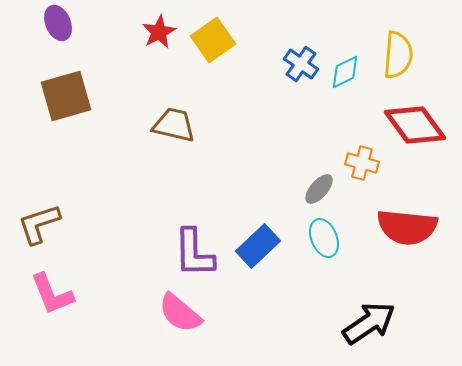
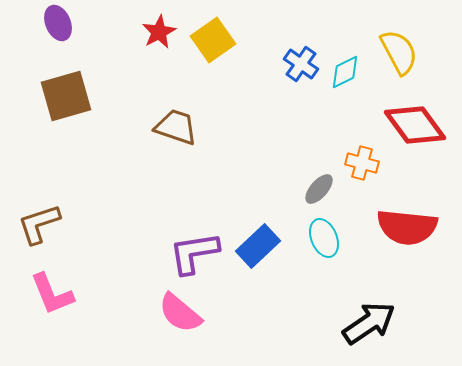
yellow semicircle: moved 1 px right, 3 px up; rotated 33 degrees counterclockwise
brown trapezoid: moved 2 px right, 2 px down; rotated 6 degrees clockwise
purple L-shape: rotated 82 degrees clockwise
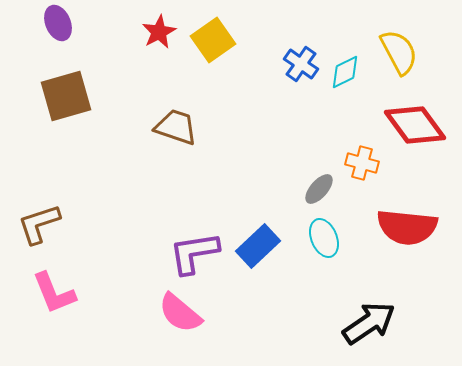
pink L-shape: moved 2 px right, 1 px up
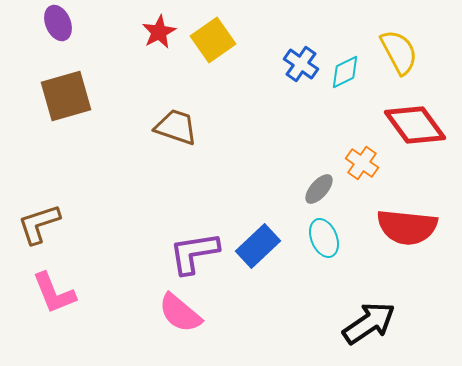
orange cross: rotated 20 degrees clockwise
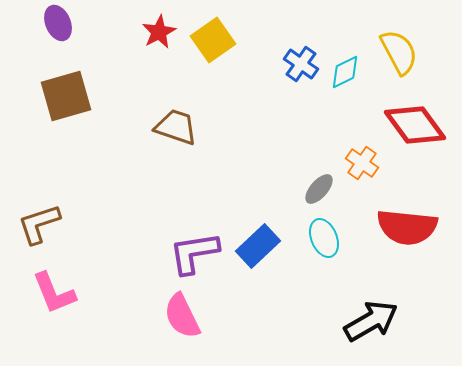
pink semicircle: moved 2 px right, 3 px down; rotated 24 degrees clockwise
black arrow: moved 2 px right, 2 px up; rotated 4 degrees clockwise
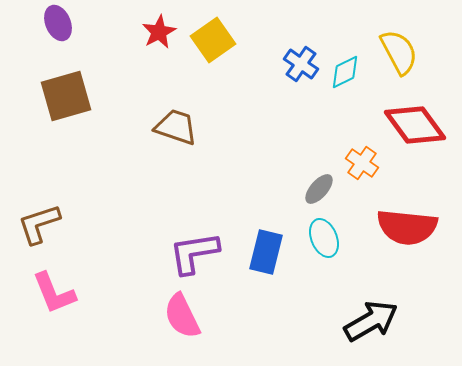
blue rectangle: moved 8 px right, 6 px down; rotated 33 degrees counterclockwise
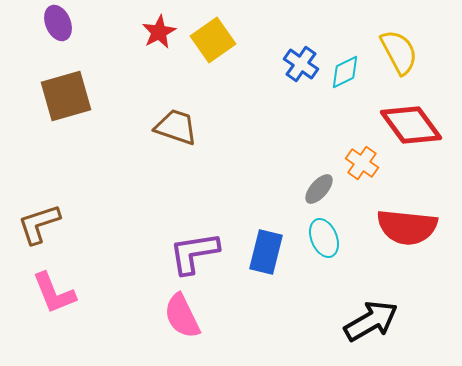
red diamond: moved 4 px left
